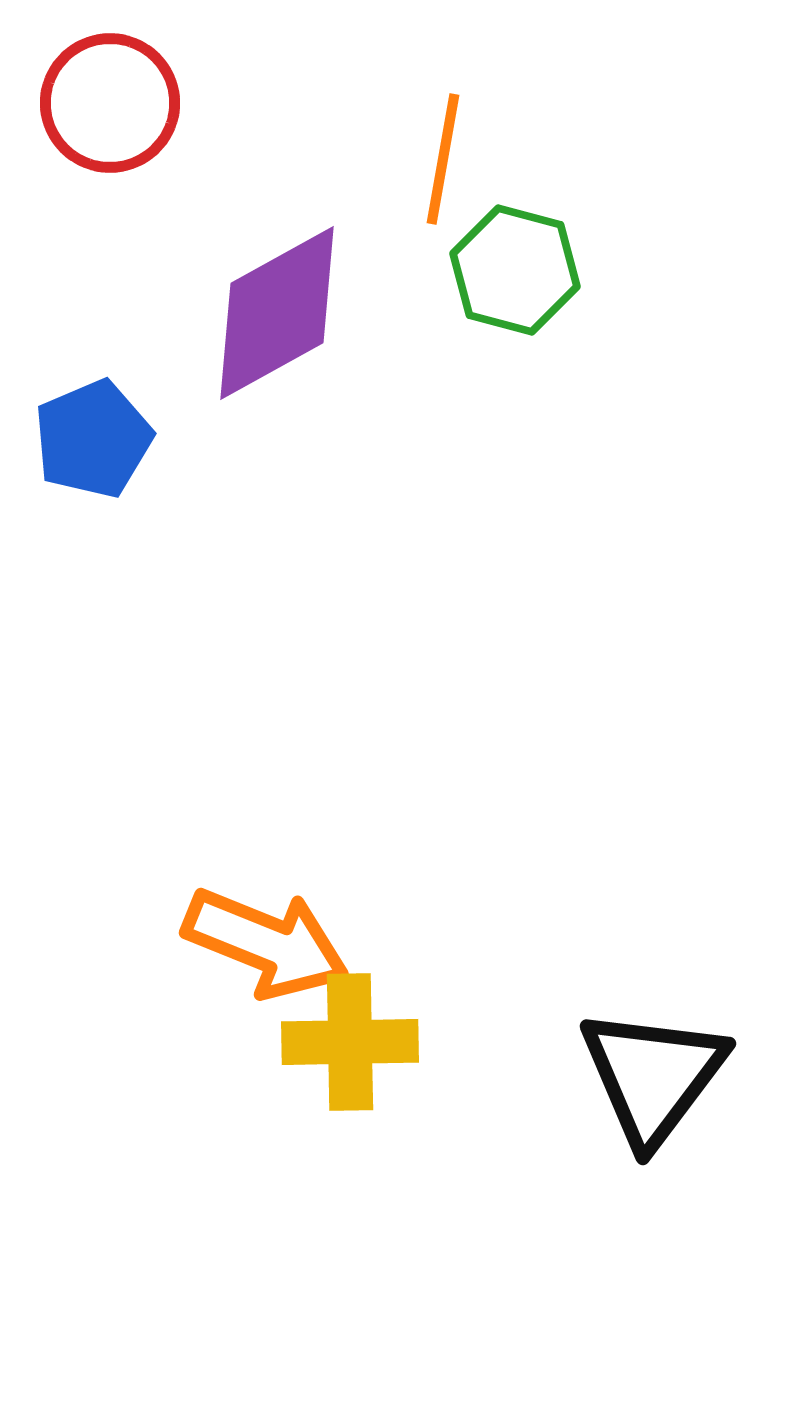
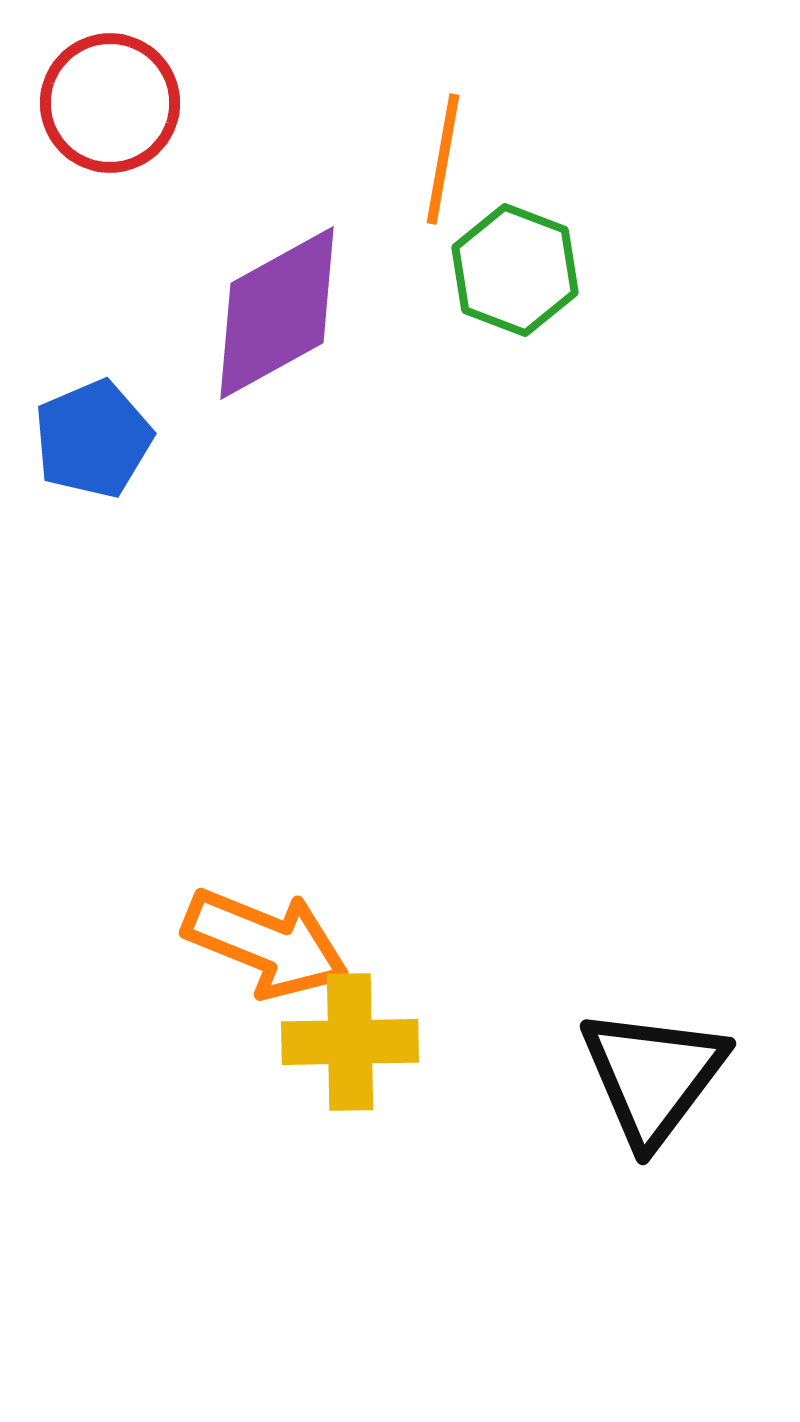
green hexagon: rotated 6 degrees clockwise
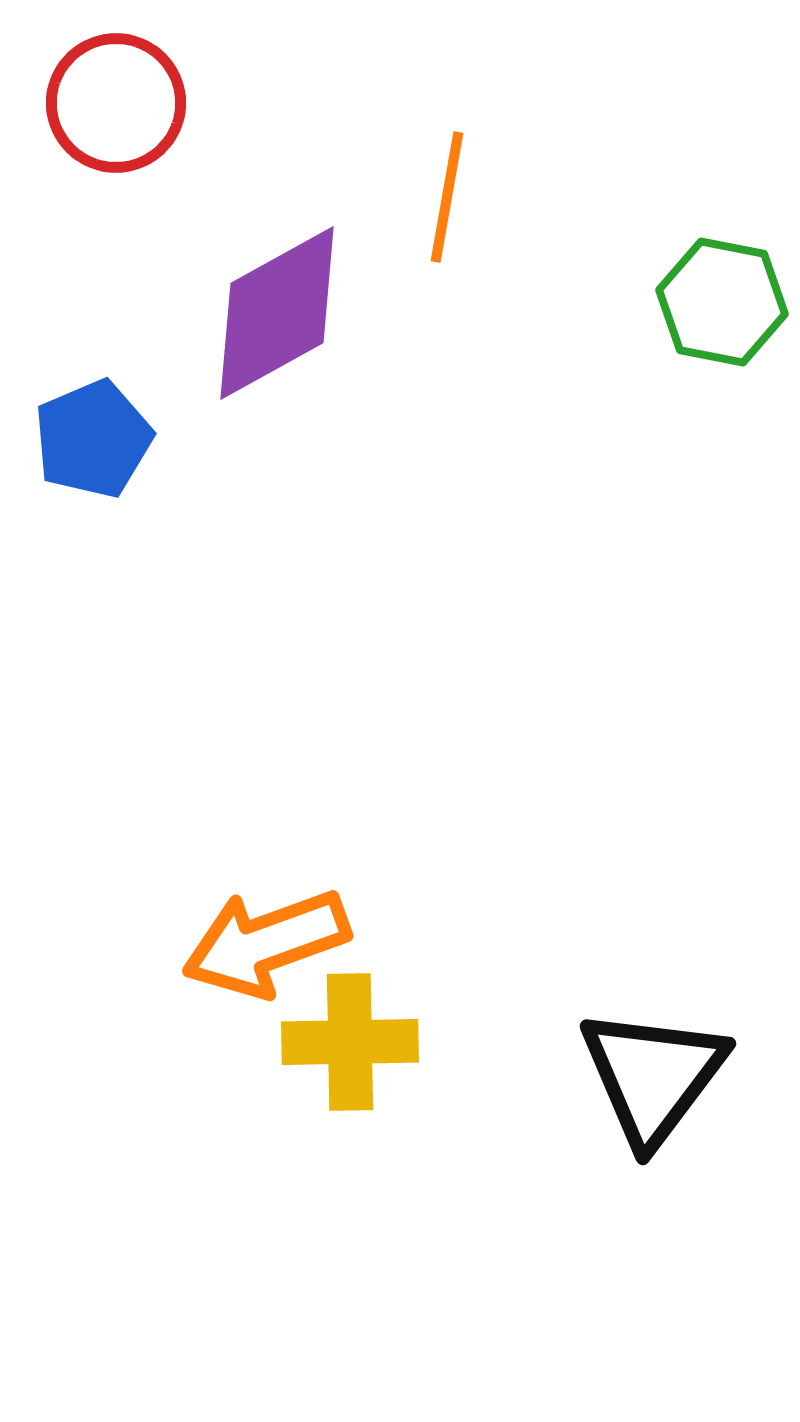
red circle: moved 6 px right
orange line: moved 4 px right, 38 px down
green hexagon: moved 207 px right, 32 px down; rotated 10 degrees counterclockwise
orange arrow: rotated 138 degrees clockwise
